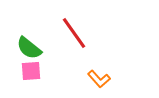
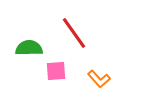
green semicircle: rotated 140 degrees clockwise
pink square: moved 25 px right
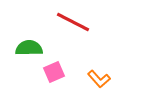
red line: moved 1 px left, 11 px up; rotated 28 degrees counterclockwise
pink square: moved 2 px left, 1 px down; rotated 20 degrees counterclockwise
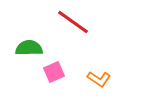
red line: rotated 8 degrees clockwise
orange L-shape: rotated 15 degrees counterclockwise
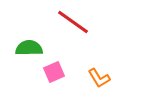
orange L-shape: moved 1 px up; rotated 25 degrees clockwise
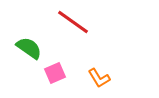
green semicircle: rotated 36 degrees clockwise
pink square: moved 1 px right, 1 px down
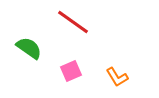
pink square: moved 16 px right, 2 px up
orange L-shape: moved 18 px right, 1 px up
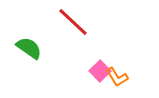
red line: rotated 8 degrees clockwise
pink square: moved 29 px right; rotated 20 degrees counterclockwise
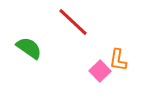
orange L-shape: moved 1 px right, 17 px up; rotated 40 degrees clockwise
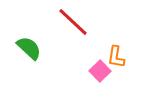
green semicircle: rotated 8 degrees clockwise
orange L-shape: moved 2 px left, 3 px up
